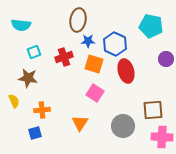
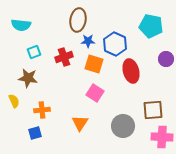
red ellipse: moved 5 px right
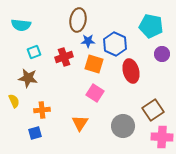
purple circle: moved 4 px left, 5 px up
brown square: rotated 30 degrees counterclockwise
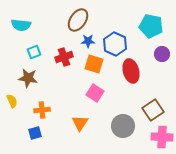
brown ellipse: rotated 25 degrees clockwise
yellow semicircle: moved 2 px left
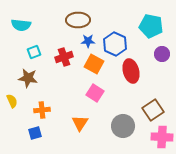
brown ellipse: rotated 55 degrees clockwise
orange square: rotated 12 degrees clockwise
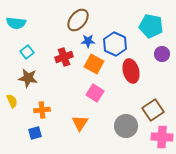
brown ellipse: rotated 50 degrees counterclockwise
cyan semicircle: moved 5 px left, 2 px up
cyan square: moved 7 px left; rotated 16 degrees counterclockwise
gray circle: moved 3 px right
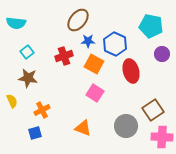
red cross: moved 1 px up
orange cross: rotated 21 degrees counterclockwise
orange triangle: moved 3 px right, 5 px down; rotated 42 degrees counterclockwise
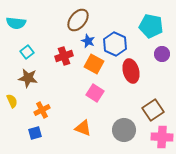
blue star: rotated 24 degrees clockwise
gray circle: moved 2 px left, 4 px down
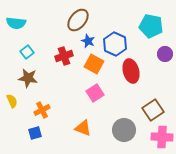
purple circle: moved 3 px right
pink square: rotated 24 degrees clockwise
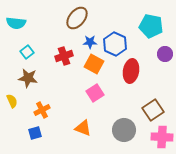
brown ellipse: moved 1 px left, 2 px up
blue star: moved 2 px right, 1 px down; rotated 24 degrees counterclockwise
red ellipse: rotated 25 degrees clockwise
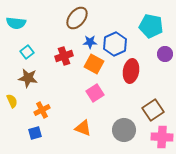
blue hexagon: rotated 10 degrees clockwise
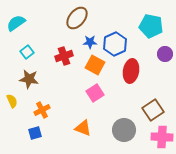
cyan semicircle: rotated 138 degrees clockwise
orange square: moved 1 px right, 1 px down
brown star: moved 1 px right, 1 px down
